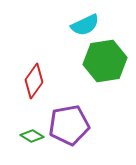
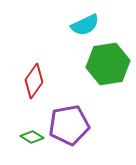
green hexagon: moved 3 px right, 3 px down
green diamond: moved 1 px down
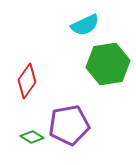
red diamond: moved 7 px left
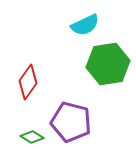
red diamond: moved 1 px right, 1 px down
purple pentagon: moved 2 px right, 3 px up; rotated 24 degrees clockwise
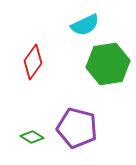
red diamond: moved 5 px right, 20 px up
purple pentagon: moved 6 px right, 6 px down
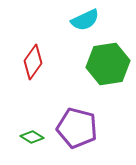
cyan semicircle: moved 5 px up
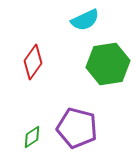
green diamond: rotated 65 degrees counterclockwise
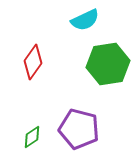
purple pentagon: moved 2 px right, 1 px down
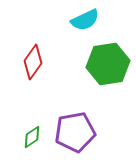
purple pentagon: moved 4 px left, 3 px down; rotated 24 degrees counterclockwise
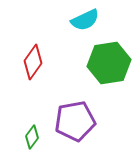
green hexagon: moved 1 px right, 1 px up
purple pentagon: moved 11 px up
green diamond: rotated 20 degrees counterclockwise
